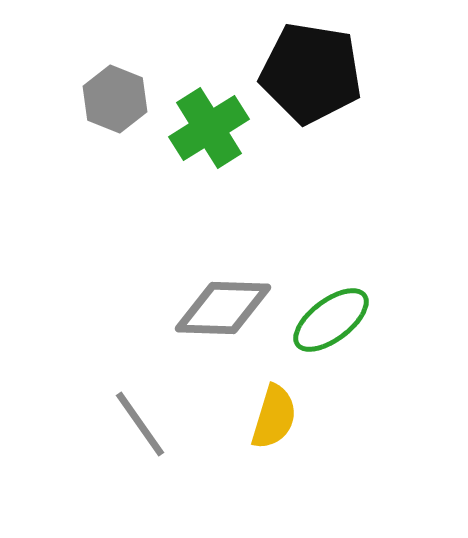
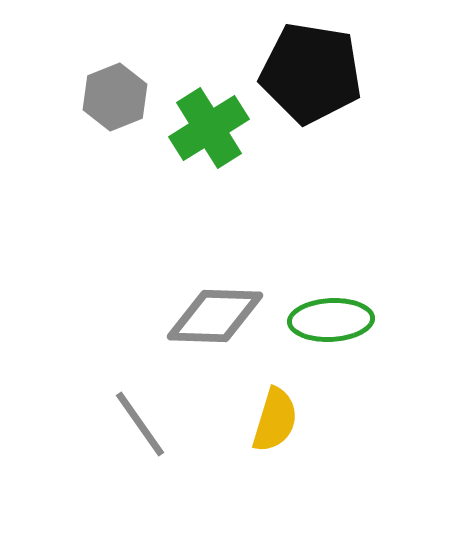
gray hexagon: moved 2 px up; rotated 16 degrees clockwise
gray diamond: moved 8 px left, 8 px down
green ellipse: rotated 34 degrees clockwise
yellow semicircle: moved 1 px right, 3 px down
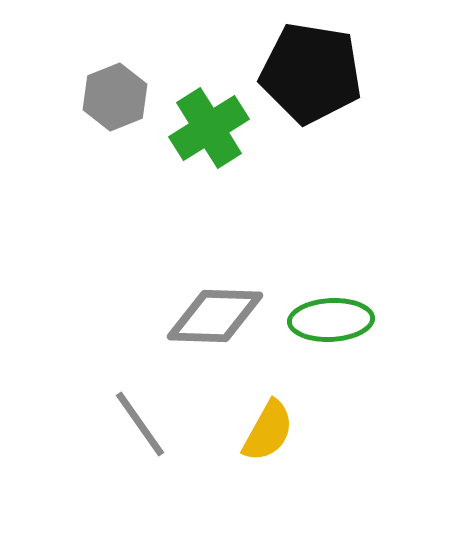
yellow semicircle: moved 7 px left, 11 px down; rotated 12 degrees clockwise
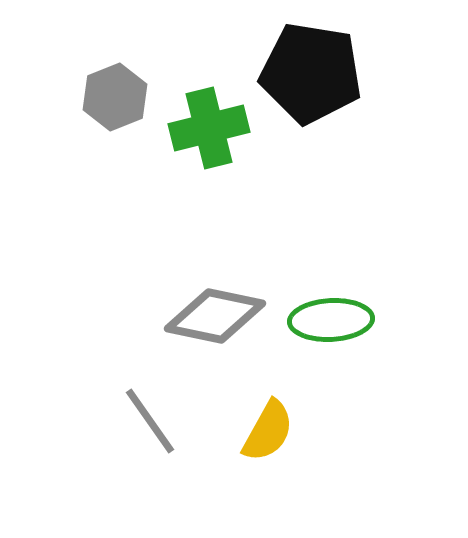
green cross: rotated 18 degrees clockwise
gray diamond: rotated 10 degrees clockwise
gray line: moved 10 px right, 3 px up
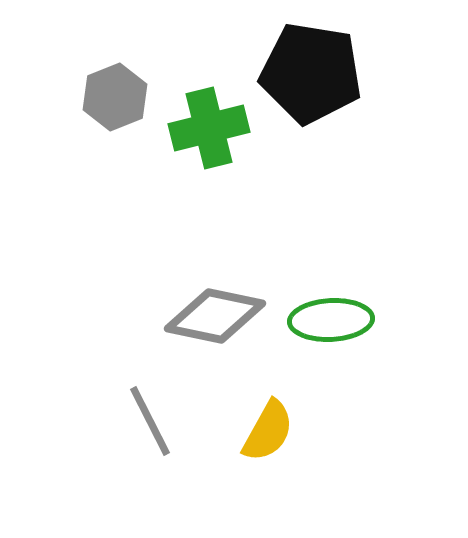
gray line: rotated 8 degrees clockwise
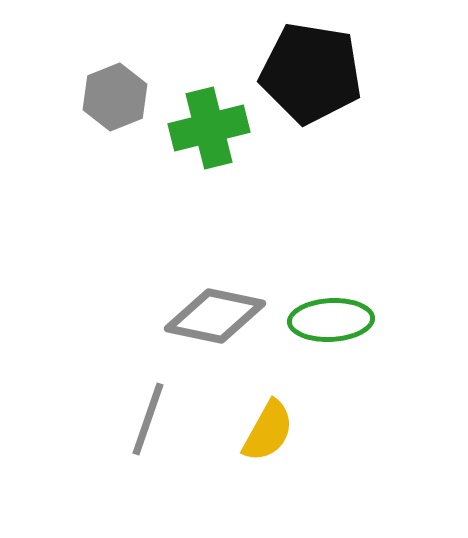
gray line: moved 2 px left, 2 px up; rotated 46 degrees clockwise
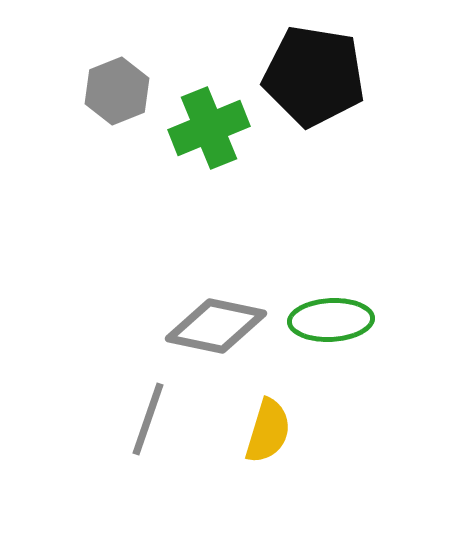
black pentagon: moved 3 px right, 3 px down
gray hexagon: moved 2 px right, 6 px up
green cross: rotated 8 degrees counterclockwise
gray diamond: moved 1 px right, 10 px down
yellow semicircle: rotated 12 degrees counterclockwise
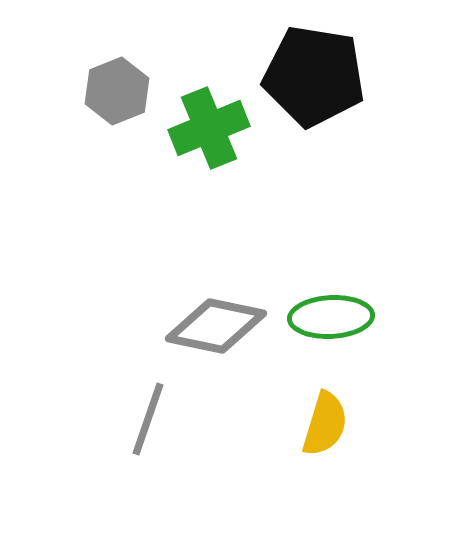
green ellipse: moved 3 px up
yellow semicircle: moved 57 px right, 7 px up
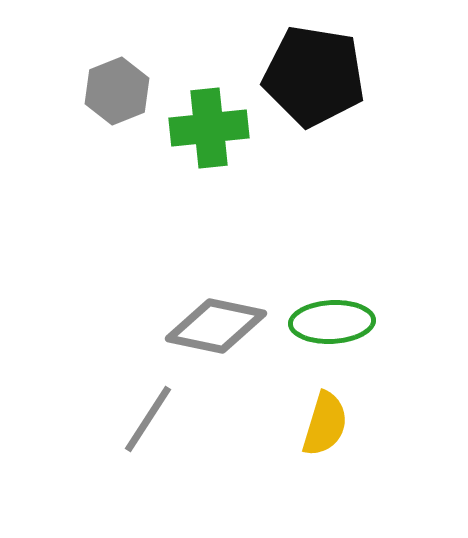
green cross: rotated 16 degrees clockwise
green ellipse: moved 1 px right, 5 px down
gray line: rotated 14 degrees clockwise
